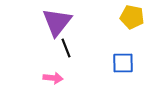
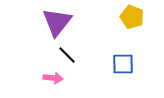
yellow pentagon: rotated 10 degrees clockwise
black line: moved 1 px right, 7 px down; rotated 24 degrees counterclockwise
blue square: moved 1 px down
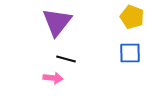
black line: moved 1 px left, 4 px down; rotated 30 degrees counterclockwise
blue square: moved 7 px right, 11 px up
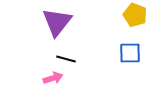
yellow pentagon: moved 3 px right, 2 px up
pink arrow: rotated 24 degrees counterclockwise
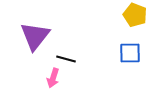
purple triangle: moved 22 px left, 14 px down
pink arrow: rotated 126 degrees clockwise
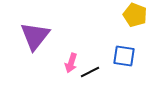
blue square: moved 6 px left, 3 px down; rotated 10 degrees clockwise
black line: moved 24 px right, 13 px down; rotated 42 degrees counterclockwise
pink arrow: moved 18 px right, 15 px up
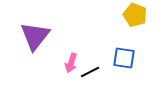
blue square: moved 2 px down
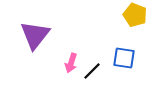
purple triangle: moved 1 px up
black line: moved 2 px right, 1 px up; rotated 18 degrees counterclockwise
